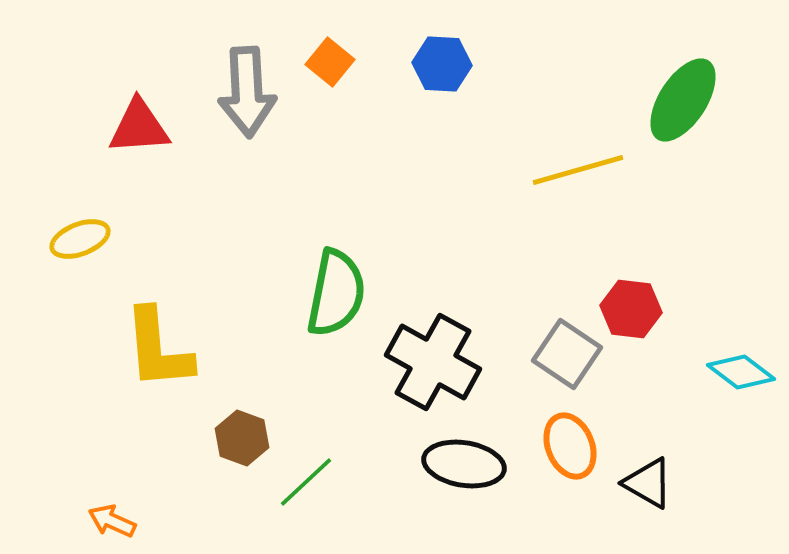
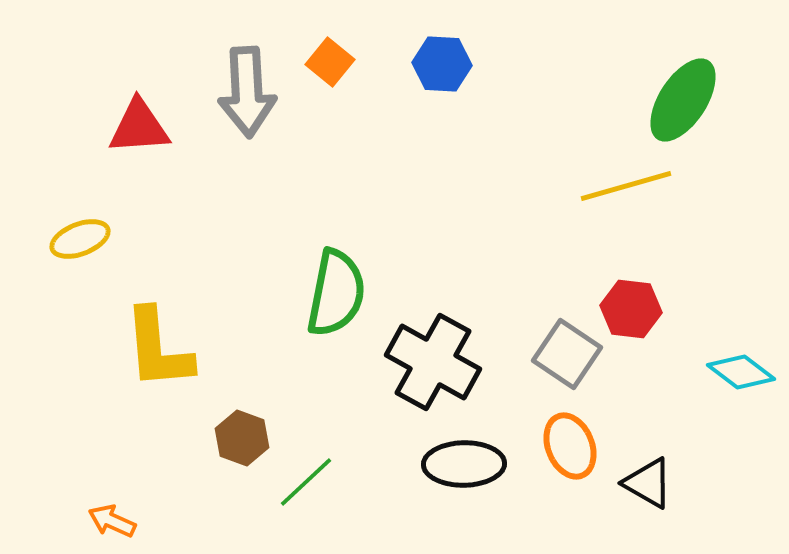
yellow line: moved 48 px right, 16 px down
black ellipse: rotated 10 degrees counterclockwise
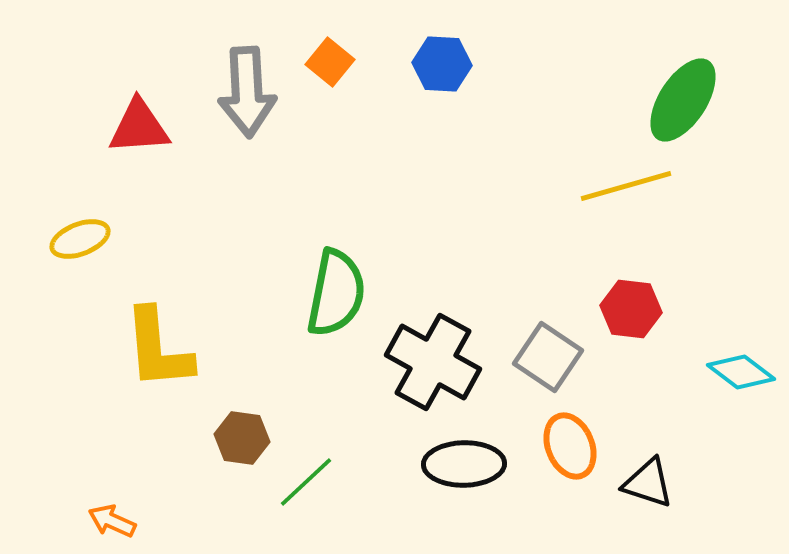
gray square: moved 19 px left, 3 px down
brown hexagon: rotated 12 degrees counterclockwise
black triangle: rotated 12 degrees counterclockwise
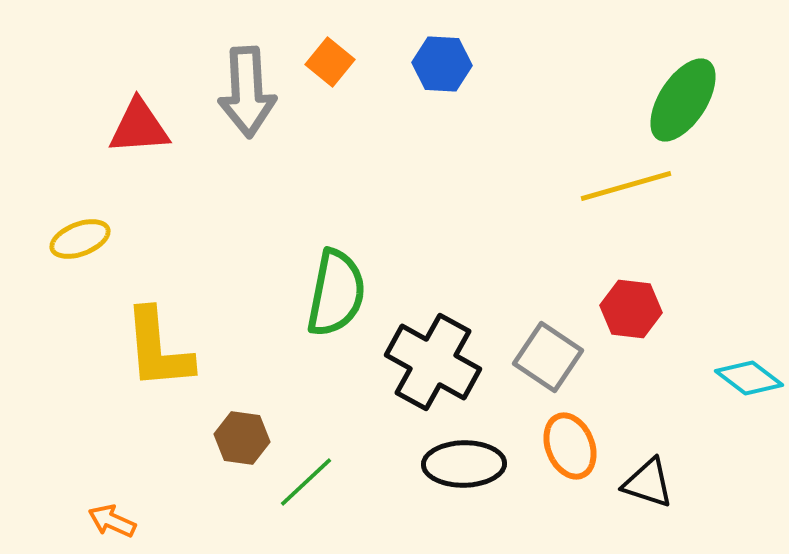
cyan diamond: moved 8 px right, 6 px down
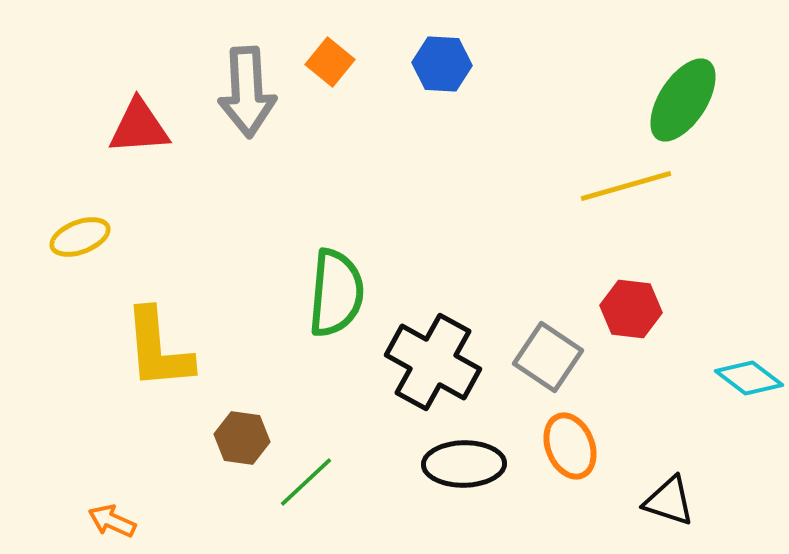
yellow ellipse: moved 2 px up
green semicircle: rotated 6 degrees counterclockwise
black triangle: moved 21 px right, 18 px down
